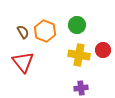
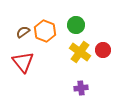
green circle: moved 1 px left
brown semicircle: rotated 96 degrees counterclockwise
yellow cross: moved 1 px right, 3 px up; rotated 25 degrees clockwise
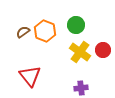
red triangle: moved 7 px right, 14 px down
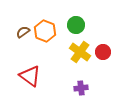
red circle: moved 2 px down
red triangle: rotated 15 degrees counterclockwise
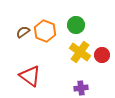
red circle: moved 1 px left, 3 px down
